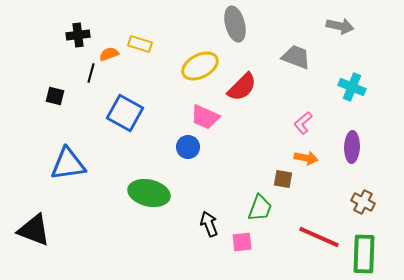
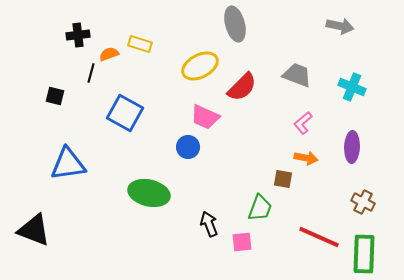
gray trapezoid: moved 1 px right, 18 px down
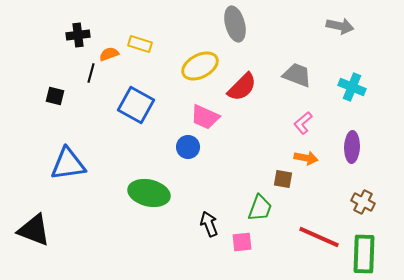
blue square: moved 11 px right, 8 px up
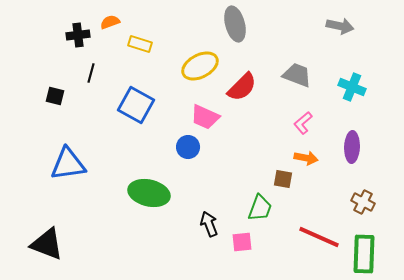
orange semicircle: moved 1 px right, 32 px up
black triangle: moved 13 px right, 14 px down
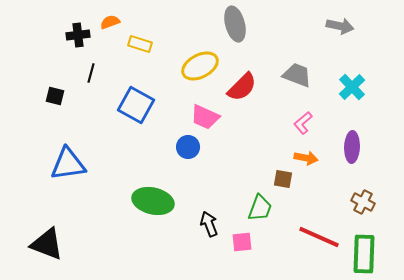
cyan cross: rotated 24 degrees clockwise
green ellipse: moved 4 px right, 8 px down
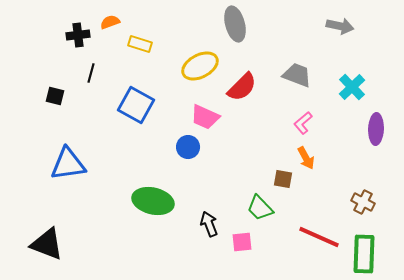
purple ellipse: moved 24 px right, 18 px up
orange arrow: rotated 50 degrees clockwise
green trapezoid: rotated 116 degrees clockwise
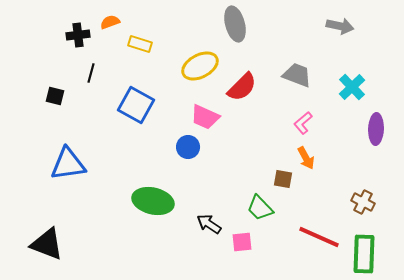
black arrow: rotated 35 degrees counterclockwise
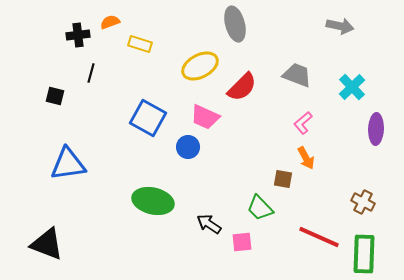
blue square: moved 12 px right, 13 px down
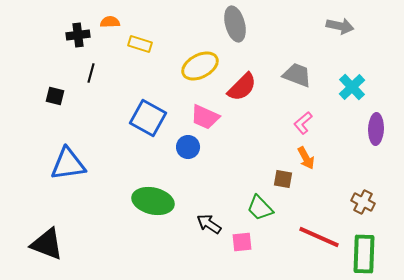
orange semicircle: rotated 18 degrees clockwise
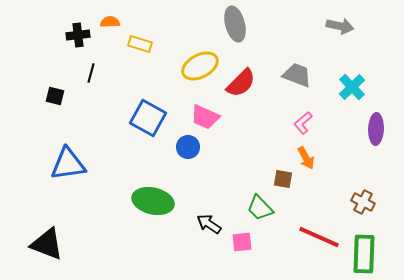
red semicircle: moved 1 px left, 4 px up
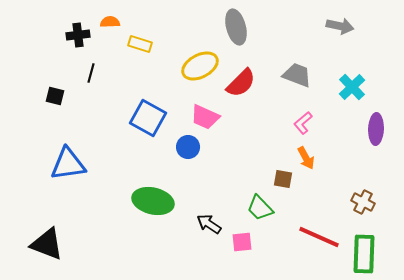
gray ellipse: moved 1 px right, 3 px down
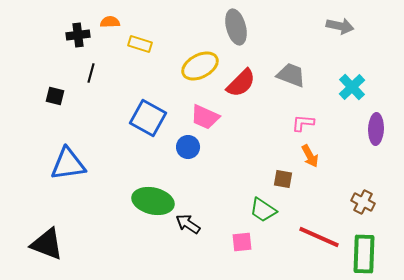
gray trapezoid: moved 6 px left
pink L-shape: rotated 45 degrees clockwise
orange arrow: moved 4 px right, 2 px up
green trapezoid: moved 3 px right, 2 px down; rotated 12 degrees counterclockwise
black arrow: moved 21 px left
